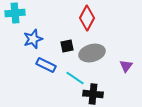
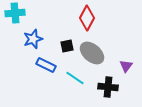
gray ellipse: rotated 55 degrees clockwise
black cross: moved 15 px right, 7 px up
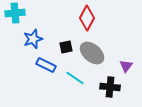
black square: moved 1 px left, 1 px down
black cross: moved 2 px right
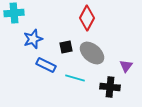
cyan cross: moved 1 px left
cyan line: rotated 18 degrees counterclockwise
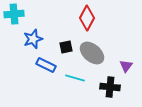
cyan cross: moved 1 px down
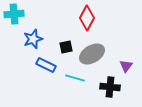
gray ellipse: moved 1 px down; rotated 70 degrees counterclockwise
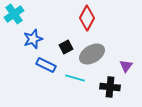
cyan cross: rotated 30 degrees counterclockwise
black square: rotated 16 degrees counterclockwise
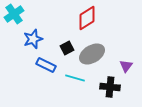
red diamond: rotated 30 degrees clockwise
black square: moved 1 px right, 1 px down
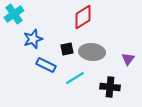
red diamond: moved 4 px left, 1 px up
black square: moved 1 px down; rotated 16 degrees clockwise
gray ellipse: moved 2 px up; rotated 35 degrees clockwise
purple triangle: moved 2 px right, 7 px up
cyan line: rotated 48 degrees counterclockwise
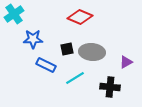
red diamond: moved 3 px left; rotated 55 degrees clockwise
blue star: rotated 18 degrees clockwise
purple triangle: moved 2 px left, 3 px down; rotated 24 degrees clockwise
